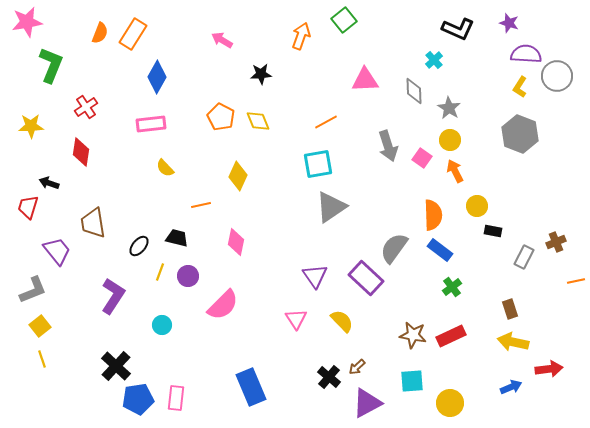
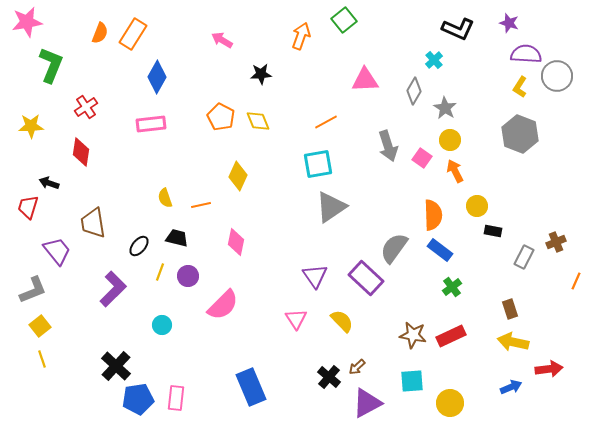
gray diamond at (414, 91): rotated 32 degrees clockwise
gray star at (449, 108): moved 4 px left
yellow semicircle at (165, 168): moved 30 px down; rotated 24 degrees clockwise
orange line at (576, 281): rotated 54 degrees counterclockwise
purple L-shape at (113, 296): moved 7 px up; rotated 12 degrees clockwise
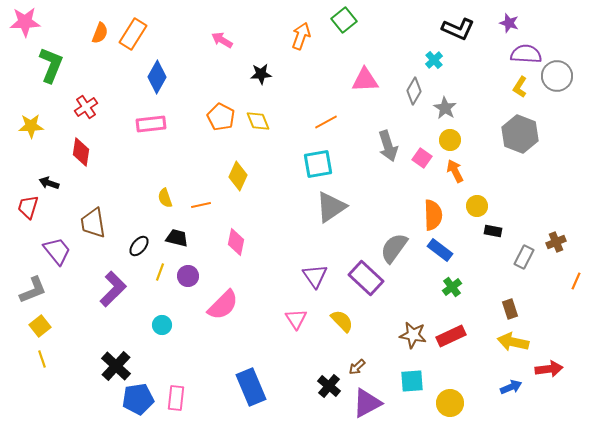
pink star at (27, 22): moved 2 px left; rotated 8 degrees clockwise
black cross at (329, 377): moved 9 px down
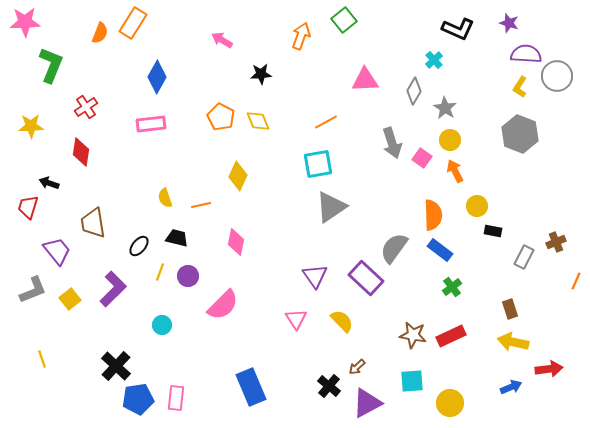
orange rectangle at (133, 34): moved 11 px up
gray arrow at (388, 146): moved 4 px right, 3 px up
yellow square at (40, 326): moved 30 px right, 27 px up
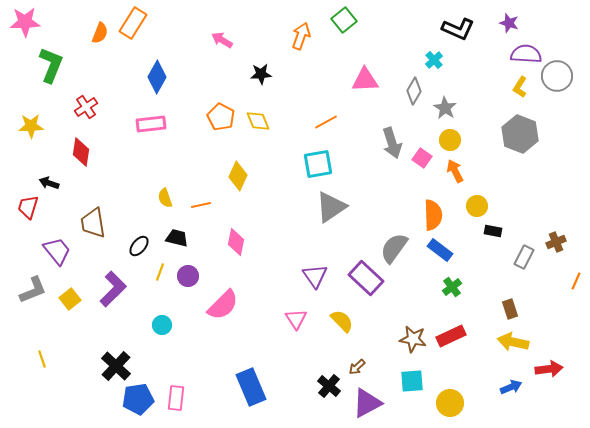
brown star at (413, 335): moved 4 px down
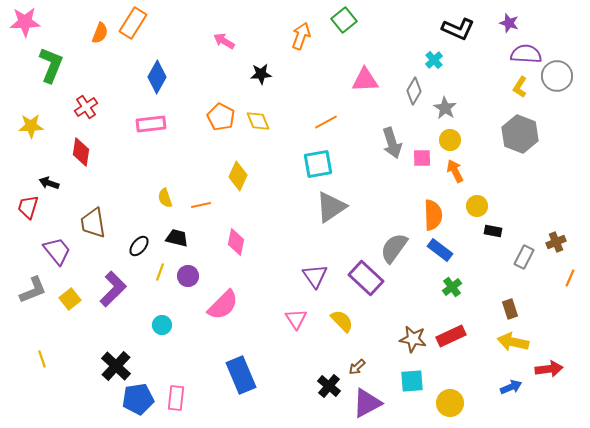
pink arrow at (222, 40): moved 2 px right, 1 px down
pink square at (422, 158): rotated 36 degrees counterclockwise
orange line at (576, 281): moved 6 px left, 3 px up
blue rectangle at (251, 387): moved 10 px left, 12 px up
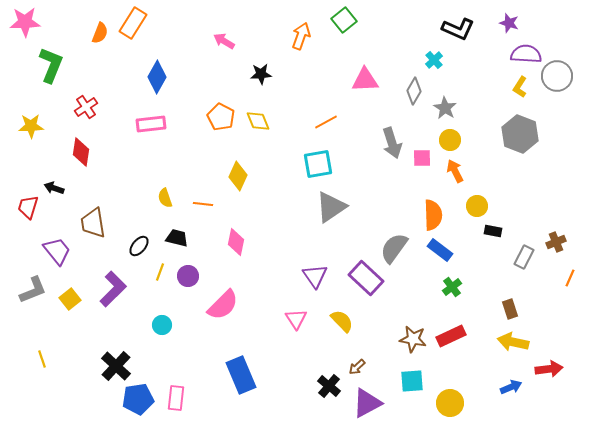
black arrow at (49, 183): moved 5 px right, 5 px down
orange line at (201, 205): moved 2 px right, 1 px up; rotated 18 degrees clockwise
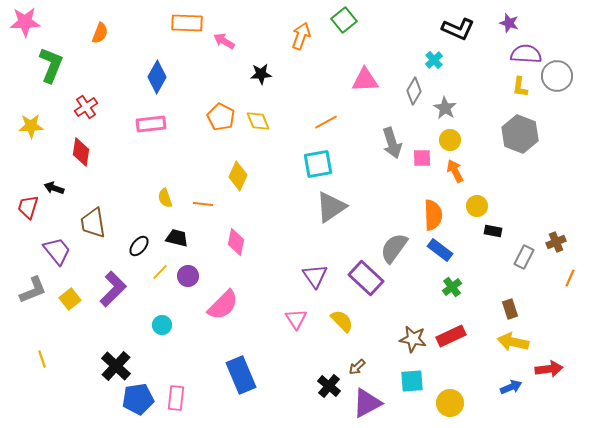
orange rectangle at (133, 23): moved 54 px right; rotated 60 degrees clockwise
yellow L-shape at (520, 87): rotated 25 degrees counterclockwise
yellow line at (160, 272): rotated 24 degrees clockwise
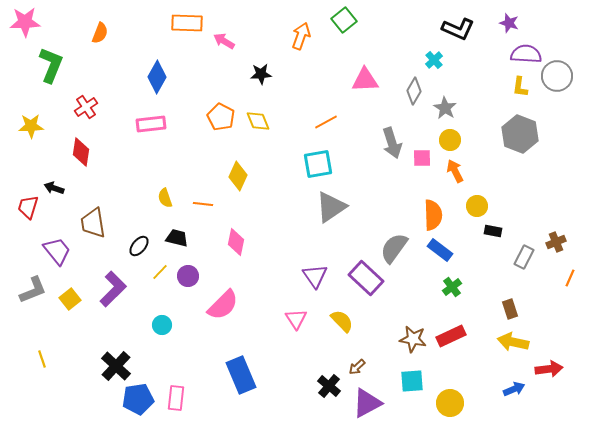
blue arrow at (511, 387): moved 3 px right, 2 px down
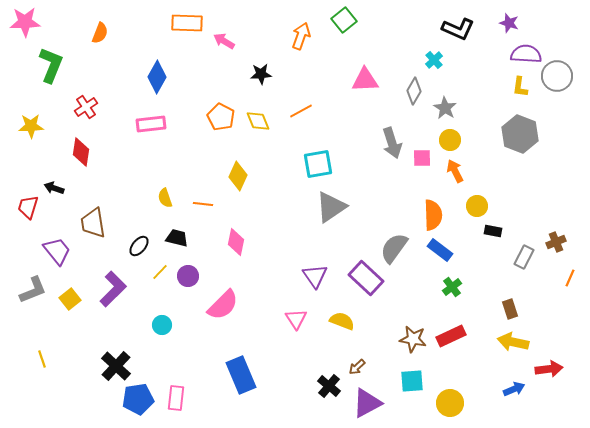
orange line at (326, 122): moved 25 px left, 11 px up
yellow semicircle at (342, 321): rotated 25 degrees counterclockwise
